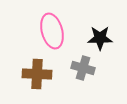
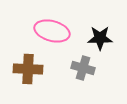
pink ellipse: rotated 60 degrees counterclockwise
brown cross: moved 9 px left, 5 px up
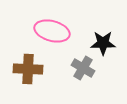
black star: moved 3 px right, 5 px down
gray cross: rotated 15 degrees clockwise
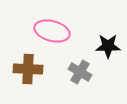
black star: moved 5 px right, 3 px down
gray cross: moved 3 px left, 4 px down
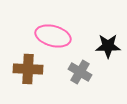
pink ellipse: moved 1 px right, 5 px down
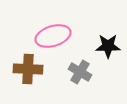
pink ellipse: rotated 32 degrees counterclockwise
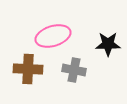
black star: moved 2 px up
gray cross: moved 6 px left, 2 px up; rotated 20 degrees counterclockwise
